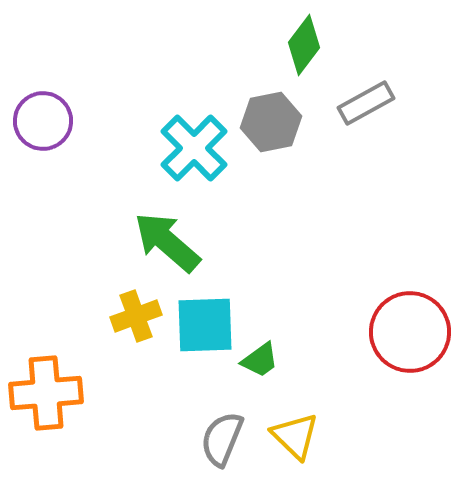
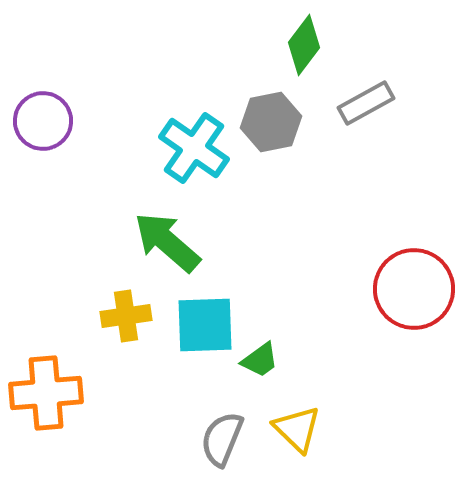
cyan cross: rotated 10 degrees counterclockwise
yellow cross: moved 10 px left; rotated 12 degrees clockwise
red circle: moved 4 px right, 43 px up
yellow triangle: moved 2 px right, 7 px up
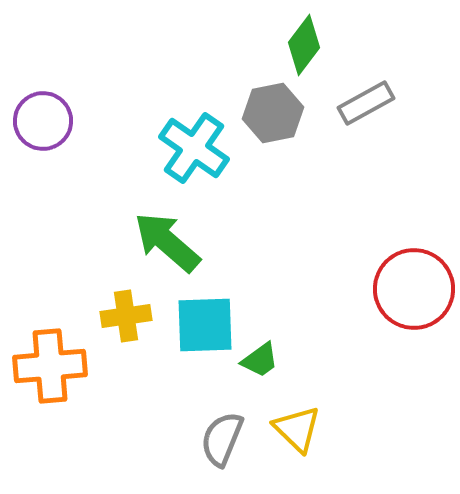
gray hexagon: moved 2 px right, 9 px up
orange cross: moved 4 px right, 27 px up
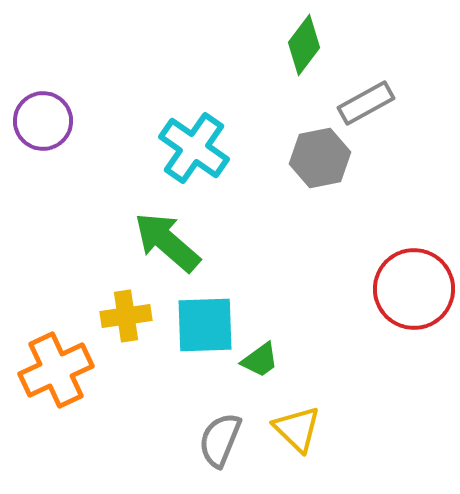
gray hexagon: moved 47 px right, 45 px down
orange cross: moved 6 px right, 4 px down; rotated 20 degrees counterclockwise
gray semicircle: moved 2 px left, 1 px down
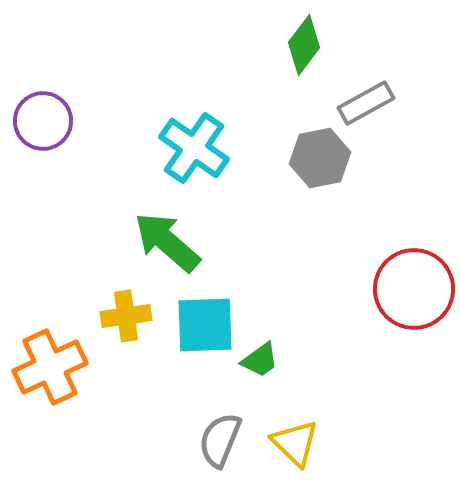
orange cross: moved 6 px left, 3 px up
yellow triangle: moved 2 px left, 14 px down
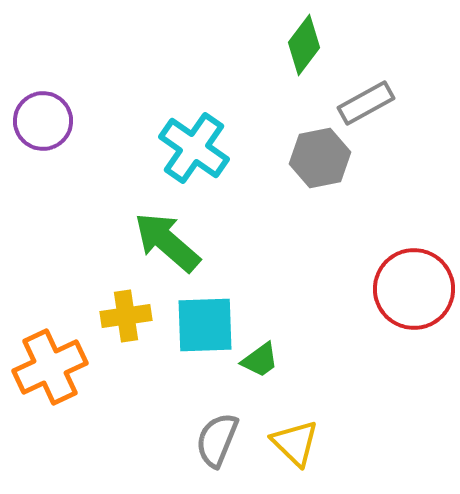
gray semicircle: moved 3 px left
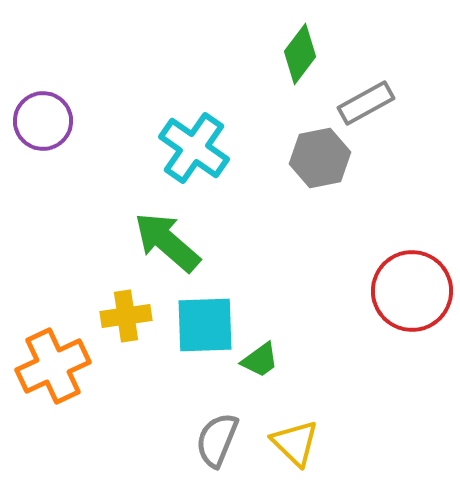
green diamond: moved 4 px left, 9 px down
red circle: moved 2 px left, 2 px down
orange cross: moved 3 px right, 1 px up
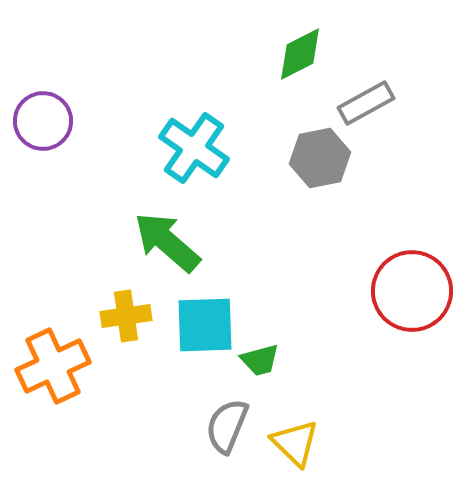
green diamond: rotated 26 degrees clockwise
green trapezoid: rotated 21 degrees clockwise
gray semicircle: moved 10 px right, 14 px up
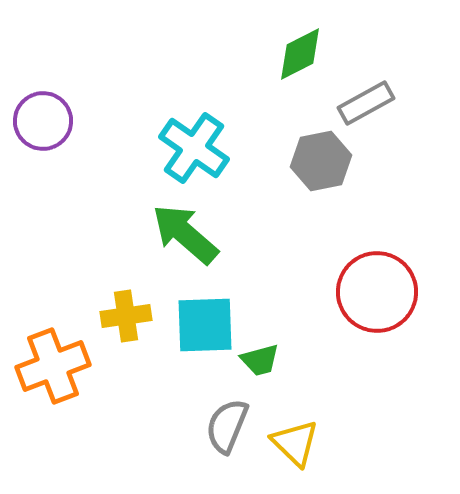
gray hexagon: moved 1 px right, 3 px down
green arrow: moved 18 px right, 8 px up
red circle: moved 35 px left, 1 px down
orange cross: rotated 4 degrees clockwise
